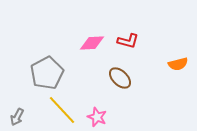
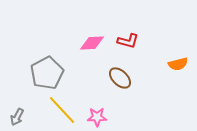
pink star: rotated 24 degrees counterclockwise
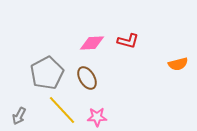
brown ellipse: moved 33 px left; rotated 15 degrees clockwise
gray arrow: moved 2 px right, 1 px up
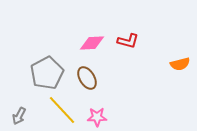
orange semicircle: moved 2 px right
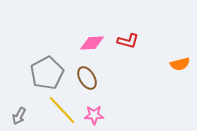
pink star: moved 3 px left, 2 px up
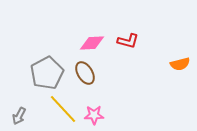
brown ellipse: moved 2 px left, 5 px up
yellow line: moved 1 px right, 1 px up
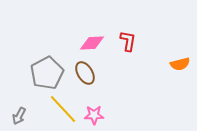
red L-shape: rotated 95 degrees counterclockwise
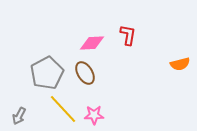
red L-shape: moved 6 px up
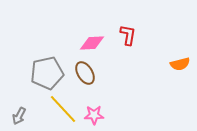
gray pentagon: rotated 16 degrees clockwise
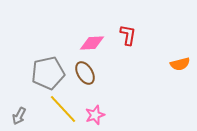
gray pentagon: moved 1 px right
pink star: moved 1 px right; rotated 18 degrees counterclockwise
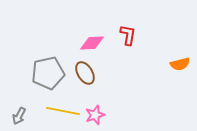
yellow line: moved 2 px down; rotated 36 degrees counterclockwise
